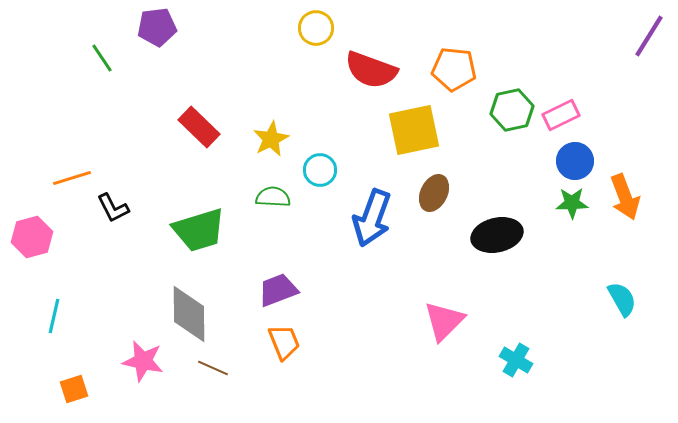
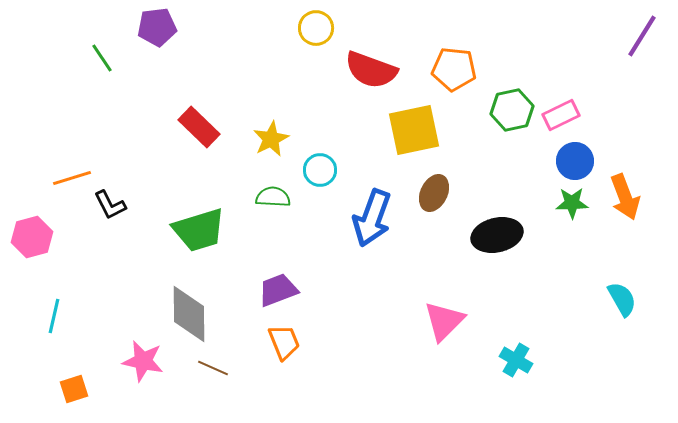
purple line: moved 7 px left
black L-shape: moved 3 px left, 3 px up
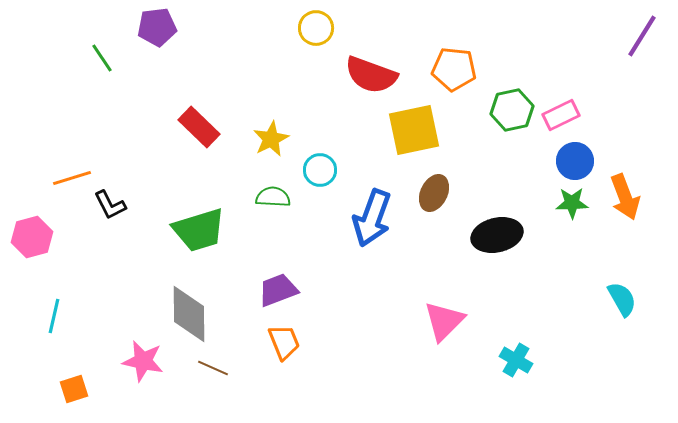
red semicircle: moved 5 px down
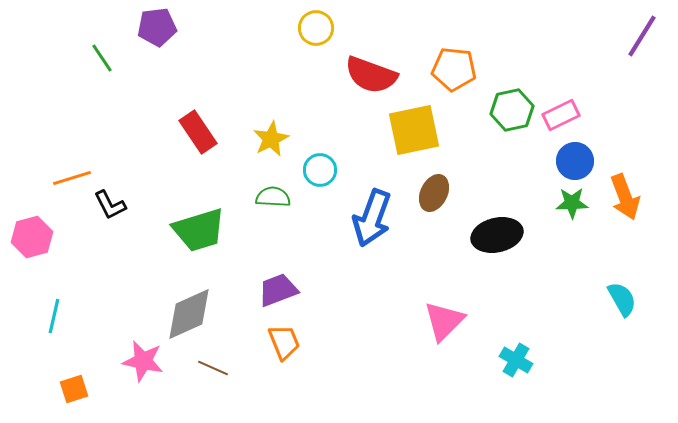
red rectangle: moved 1 px left, 5 px down; rotated 12 degrees clockwise
gray diamond: rotated 66 degrees clockwise
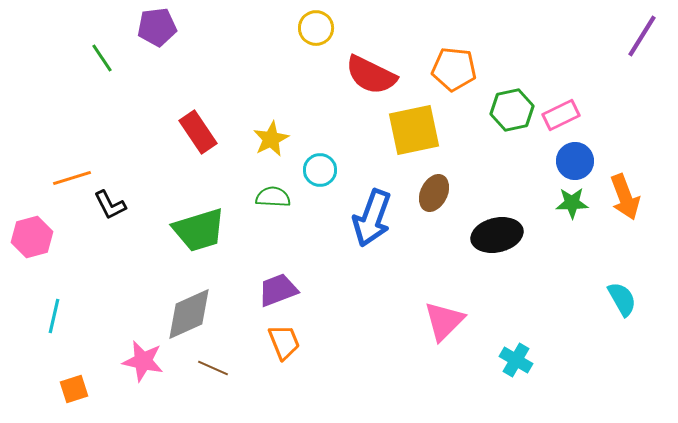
red semicircle: rotated 6 degrees clockwise
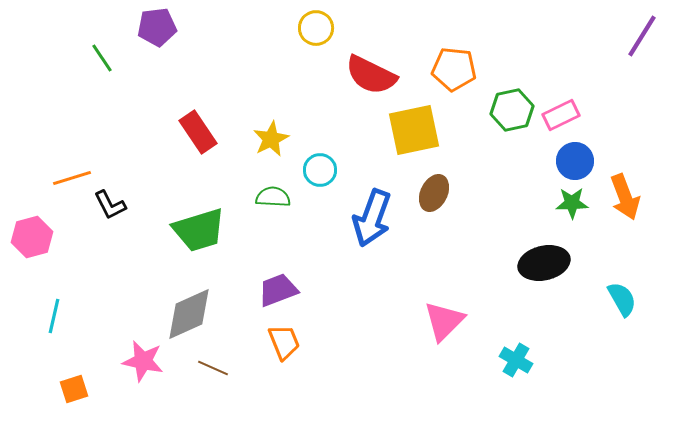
black ellipse: moved 47 px right, 28 px down
